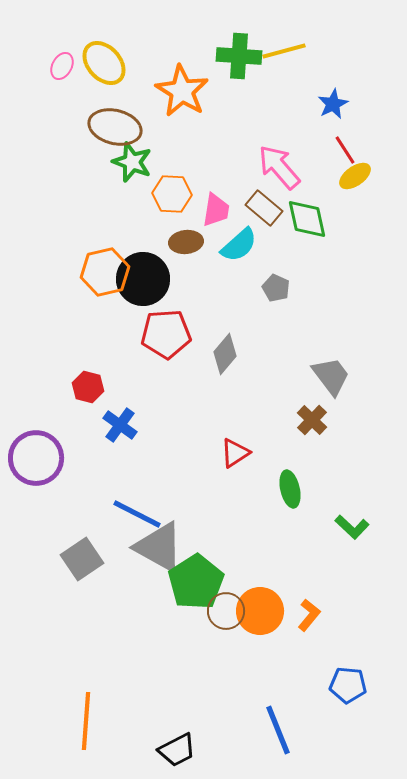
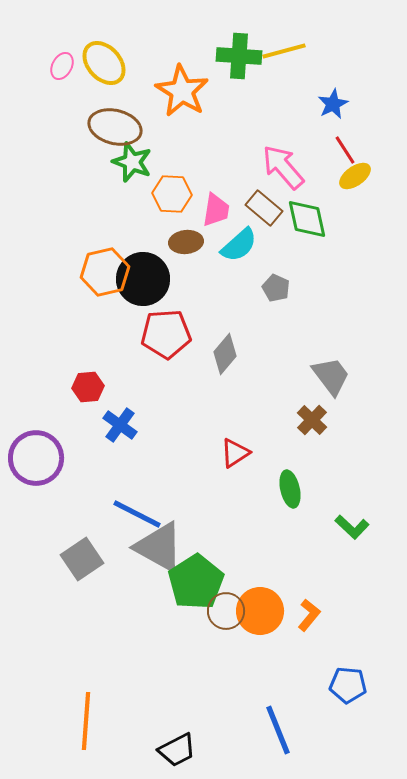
pink arrow at (279, 167): moved 4 px right
red hexagon at (88, 387): rotated 20 degrees counterclockwise
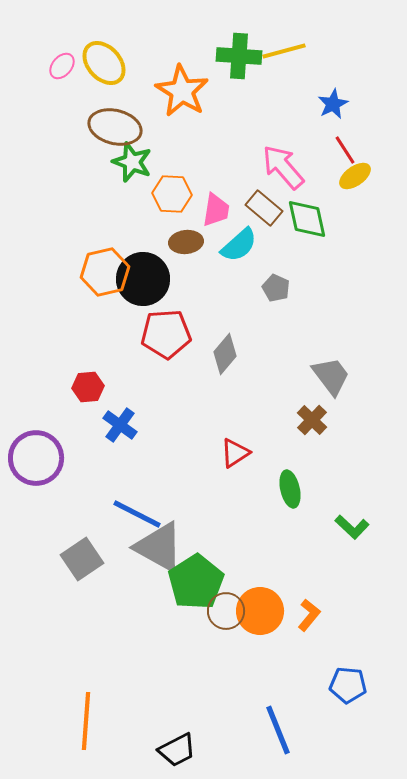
pink ellipse at (62, 66): rotated 12 degrees clockwise
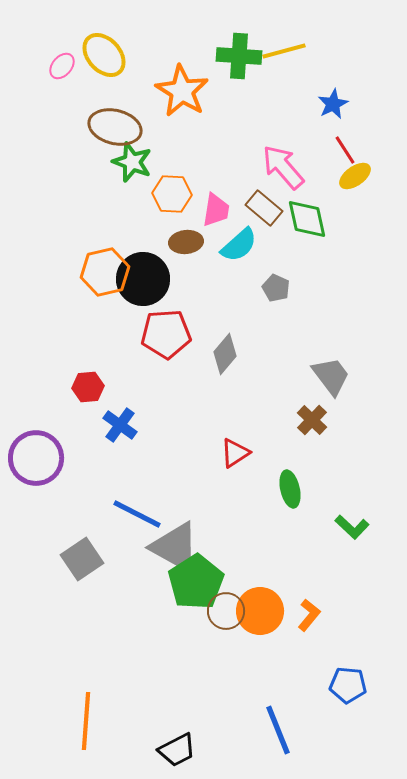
yellow ellipse at (104, 63): moved 8 px up
gray triangle at (159, 547): moved 16 px right
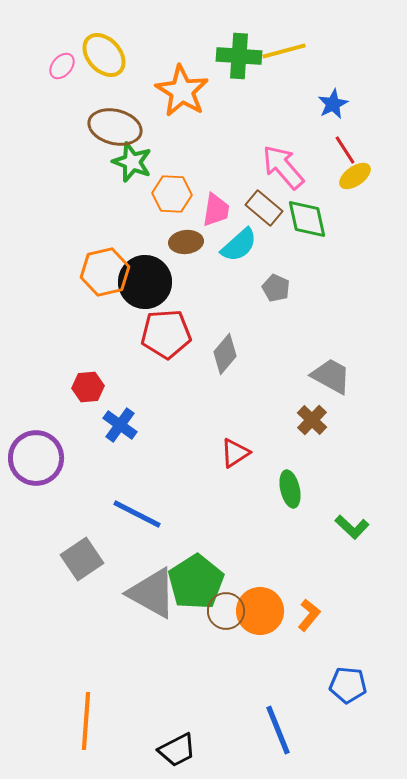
black circle at (143, 279): moved 2 px right, 3 px down
gray trapezoid at (331, 376): rotated 24 degrees counterclockwise
gray triangle at (175, 547): moved 23 px left, 46 px down
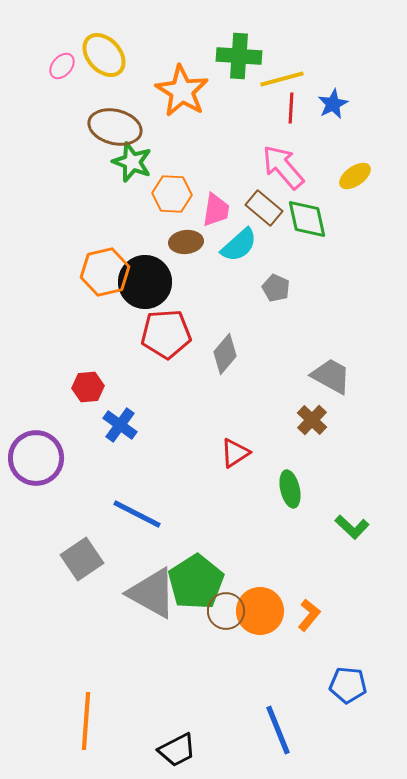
yellow line at (284, 51): moved 2 px left, 28 px down
red line at (345, 150): moved 54 px left, 42 px up; rotated 36 degrees clockwise
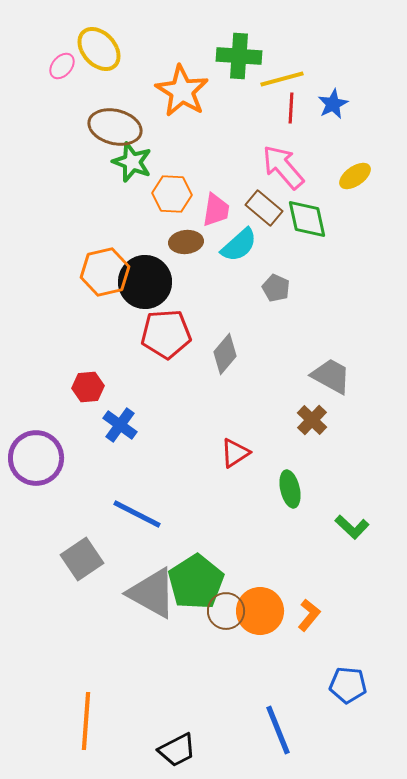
yellow ellipse at (104, 55): moved 5 px left, 6 px up
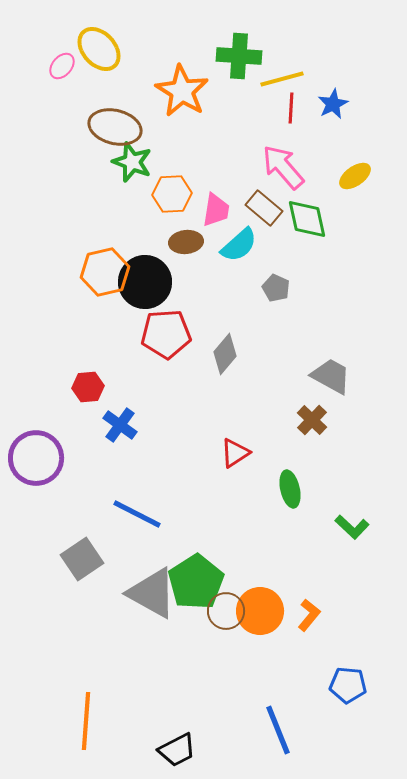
orange hexagon at (172, 194): rotated 6 degrees counterclockwise
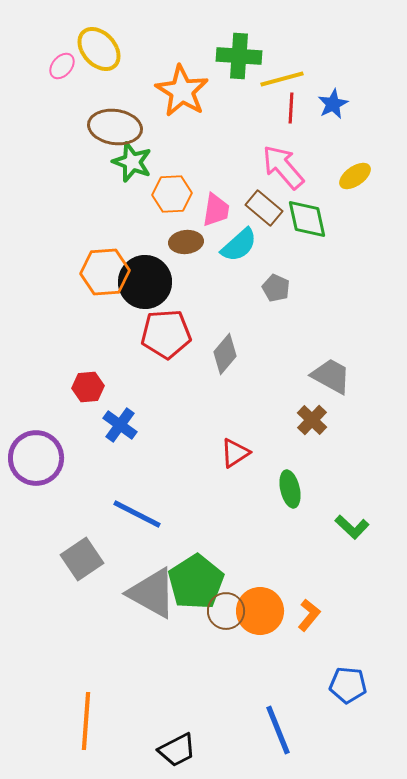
brown ellipse at (115, 127): rotated 6 degrees counterclockwise
orange hexagon at (105, 272): rotated 9 degrees clockwise
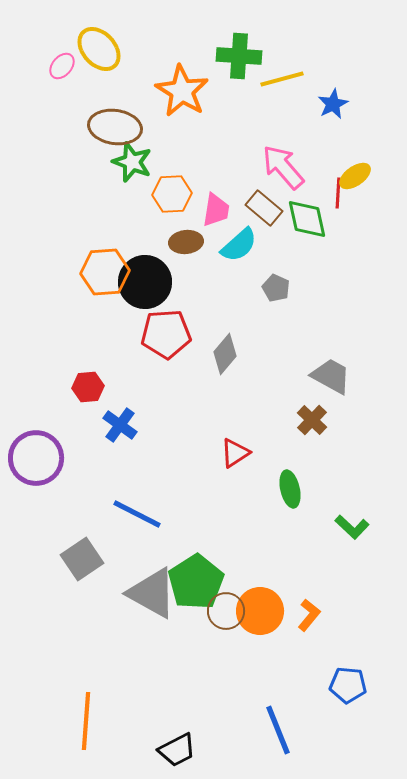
red line at (291, 108): moved 47 px right, 85 px down
